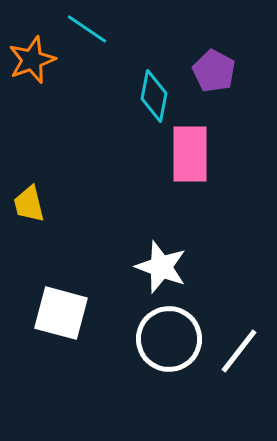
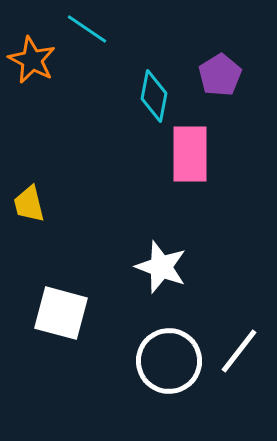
orange star: rotated 24 degrees counterclockwise
purple pentagon: moved 6 px right, 4 px down; rotated 12 degrees clockwise
white circle: moved 22 px down
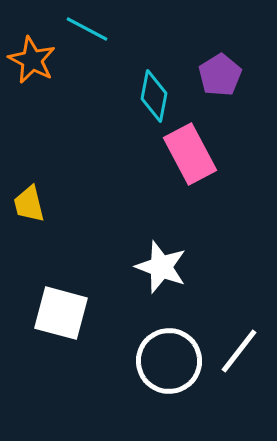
cyan line: rotated 6 degrees counterclockwise
pink rectangle: rotated 28 degrees counterclockwise
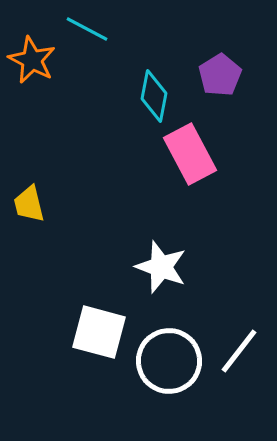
white square: moved 38 px right, 19 px down
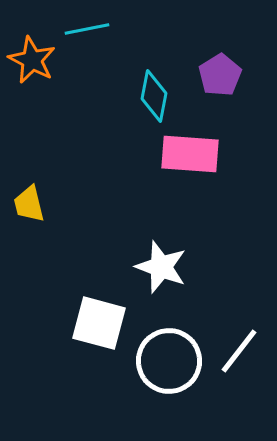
cyan line: rotated 39 degrees counterclockwise
pink rectangle: rotated 58 degrees counterclockwise
white square: moved 9 px up
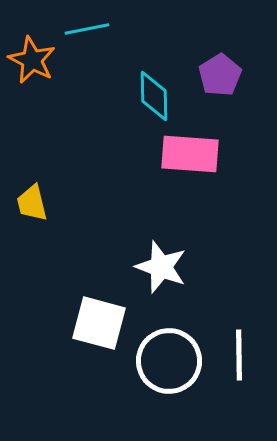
cyan diamond: rotated 12 degrees counterclockwise
yellow trapezoid: moved 3 px right, 1 px up
white line: moved 4 px down; rotated 39 degrees counterclockwise
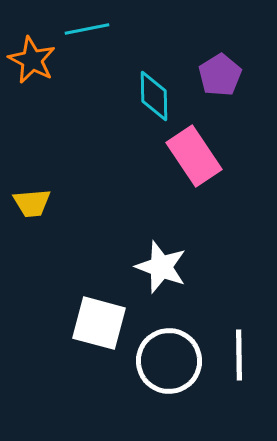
pink rectangle: moved 4 px right, 2 px down; rotated 52 degrees clockwise
yellow trapezoid: rotated 81 degrees counterclockwise
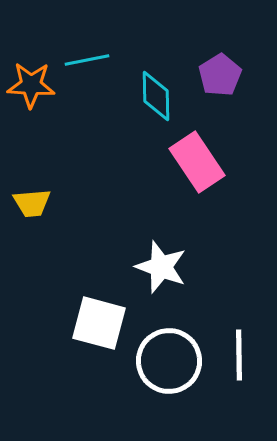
cyan line: moved 31 px down
orange star: moved 1 px left, 25 px down; rotated 24 degrees counterclockwise
cyan diamond: moved 2 px right
pink rectangle: moved 3 px right, 6 px down
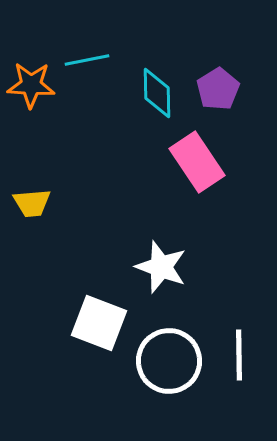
purple pentagon: moved 2 px left, 14 px down
cyan diamond: moved 1 px right, 3 px up
white square: rotated 6 degrees clockwise
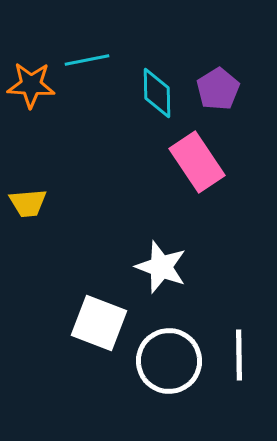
yellow trapezoid: moved 4 px left
